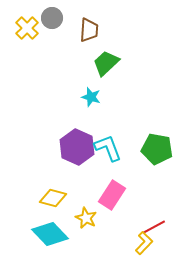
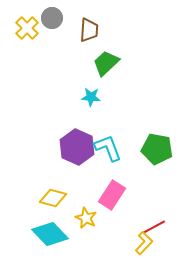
cyan star: rotated 12 degrees counterclockwise
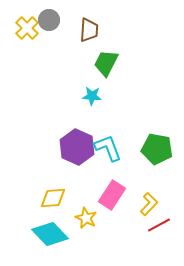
gray circle: moved 3 px left, 2 px down
green trapezoid: rotated 20 degrees counterclockwise
cyan star: moved 1 px right, 1 px up
yellow diamond: rotated 20 degrees counterclockwise
red line: moved 5 px right, 2 px up
yellow L-shape: moved 5 px right, 39 px up
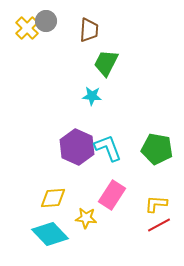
gray circle: moved 3 px left, 1 px down
yellow L-shape: moved 7 px right; rotated 130 degrees counterclockwise
yellow star: rotated 20 degrees counterclockwise
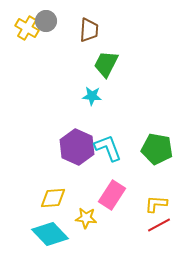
yellow cross: rotated 15 degrees counterclockwise
green trapezoid: moved 1 px down
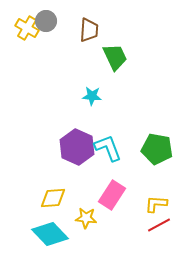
green trapezoid: moved 9 px right, 7 px up; rotated 128 degrees clockwise
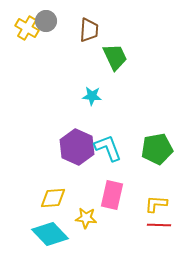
green pentagon: rotated 20 degrees counterclockwise
pink rectangle: rotated 20 degrees counterclockwise
red line: rotated 30 degrees clockwise
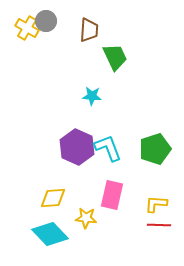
green pentagon: moved 2 px left; rotated 8 degrees counterclockwise
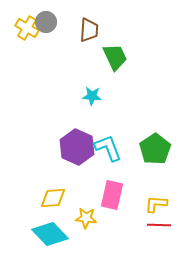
gray circle: moved 1 px down
green pentagon: rotated 16 degrees counterclockwise
